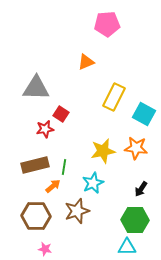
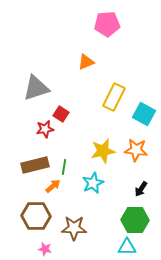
gray triangle: rotated 20 degrees counterclockwise
orange star: moved 2 px down
brown star: moved 3 px left, 17 px down; rotated 20 degrees clockwise
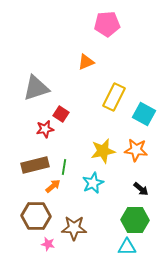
black arrow: rotated 84 degrees counterclockwise
pink star: moved 3 px right, 5 px up
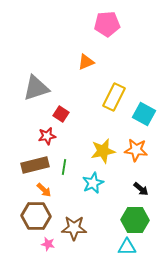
red star: moved 2 px right, 7 px down
orange arrow: moved 9 px left, 4 px down; rotated 84 degrees clockwise
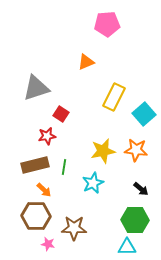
cyan square: rotated 20 degrees clockwise
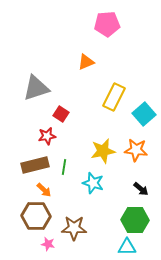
cyan star: rotated 30 degrees counterclockwise
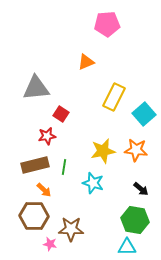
gray triangle: rotated 12 degrees clockwise
brown hexagon: moved 2 px left
green hexagon: rotated 8 degrees clockwise
brown star: moved 3 px left, 1 px down
pink star: moved 2 px right
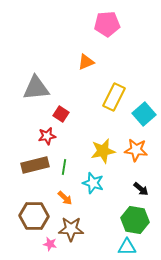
orange arrow: moved 21 px right, 8 px down
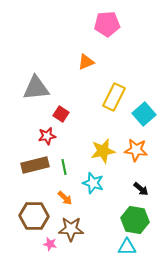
green line: rotated 21 degrees counterclockwise
